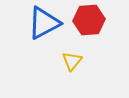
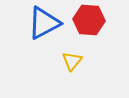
red hexagon: rotated 8 degrees clockwise
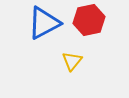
red hexagon: rotated 16 degrees counterclockwise
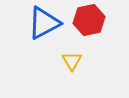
yellow triangle: rotated 10 degrees counterclockwise
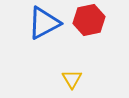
yellow triangle: moved 18 px down
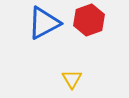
red hexagon: rotated 8 degrees counterclockwise
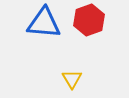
blue triangle: rotated 33 degrees clockwise
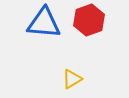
yellow triangle: rotated 30 degrees clockwise
